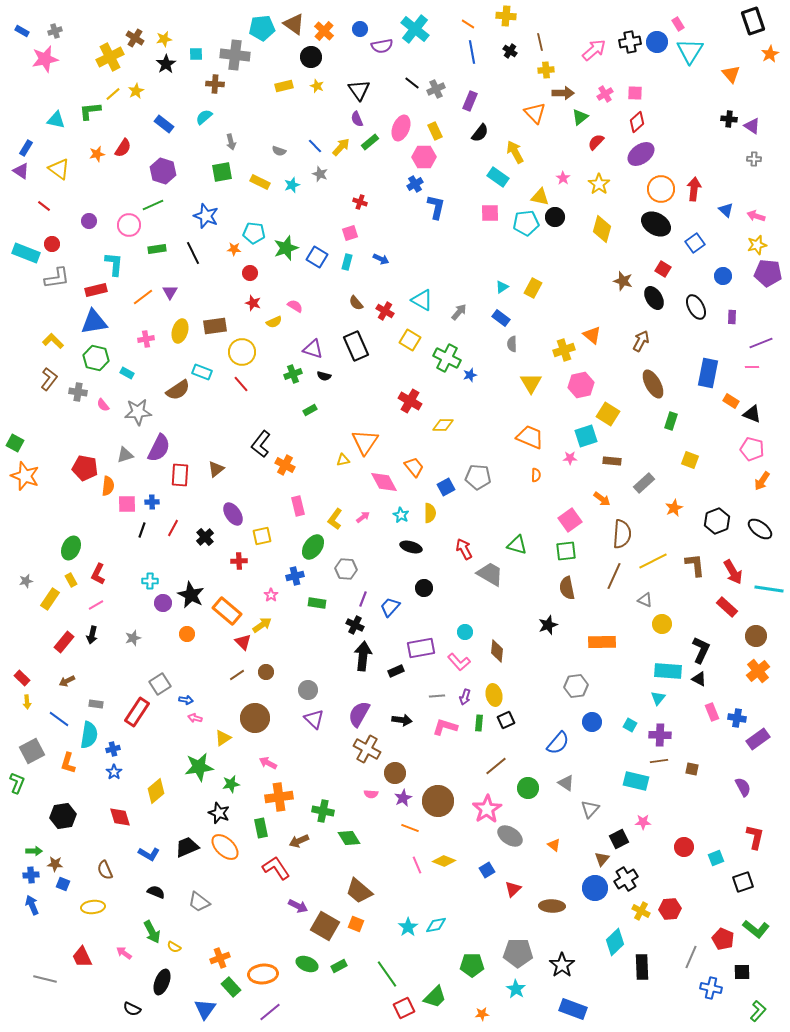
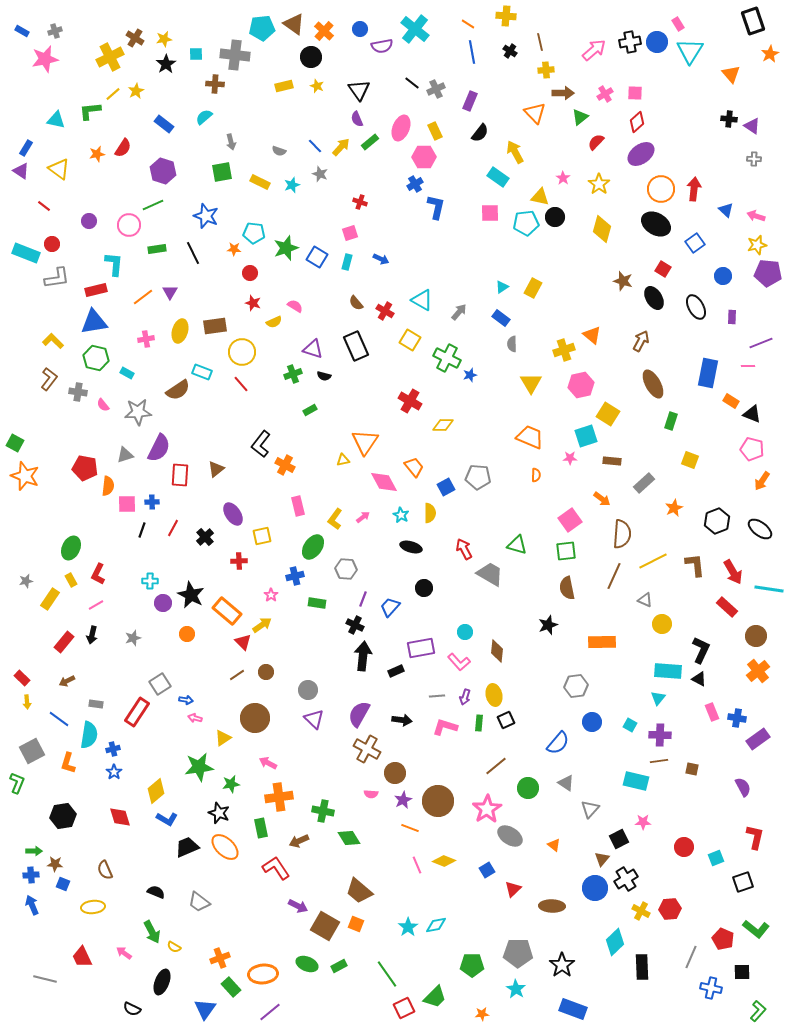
pink line at (752, 367): moved 4 px left, 1 px up
purple star at (403, 798): moved 2 px down
blue L-shape at (149, 854): moved 18 px right, 35 px up
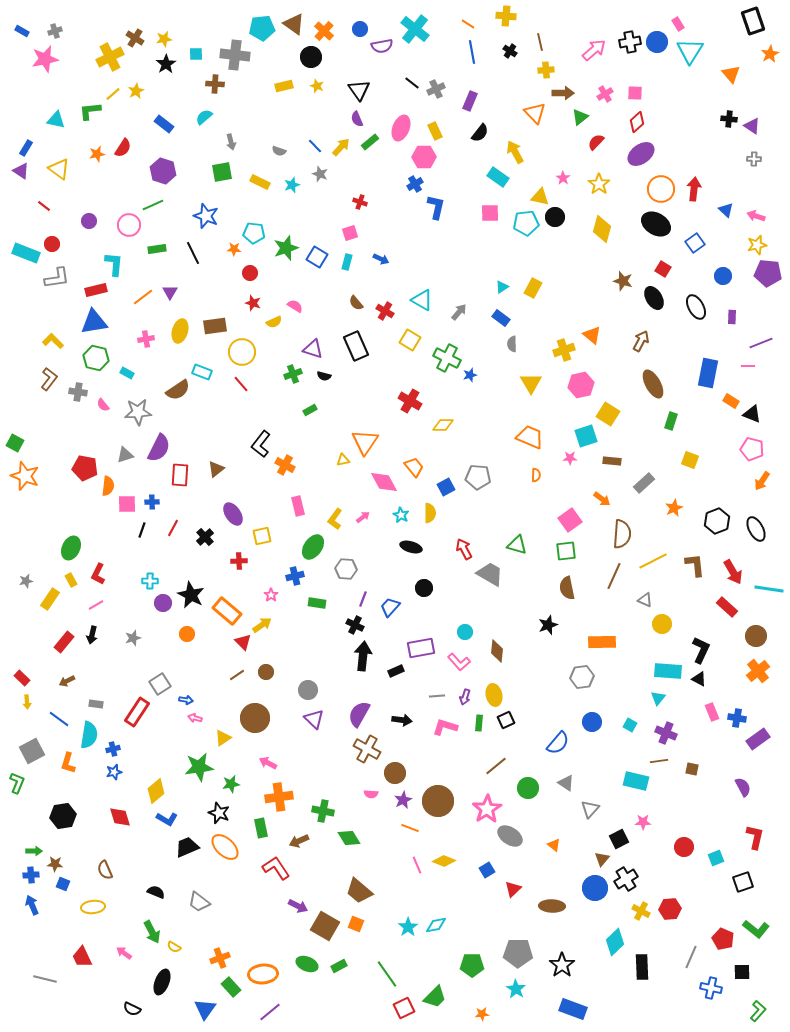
black ellipse at (760, 529): moved 4 px left; rotated 25 degrees clockwise
gray hexagon at (576, 686): moved 6 px right, 9 px up
purple cross at (660, 735): moved 6 px right, 2 px up; rotated 20 degrees clockwise
blue star at (114, 772): rotated 21 degrees clockwise
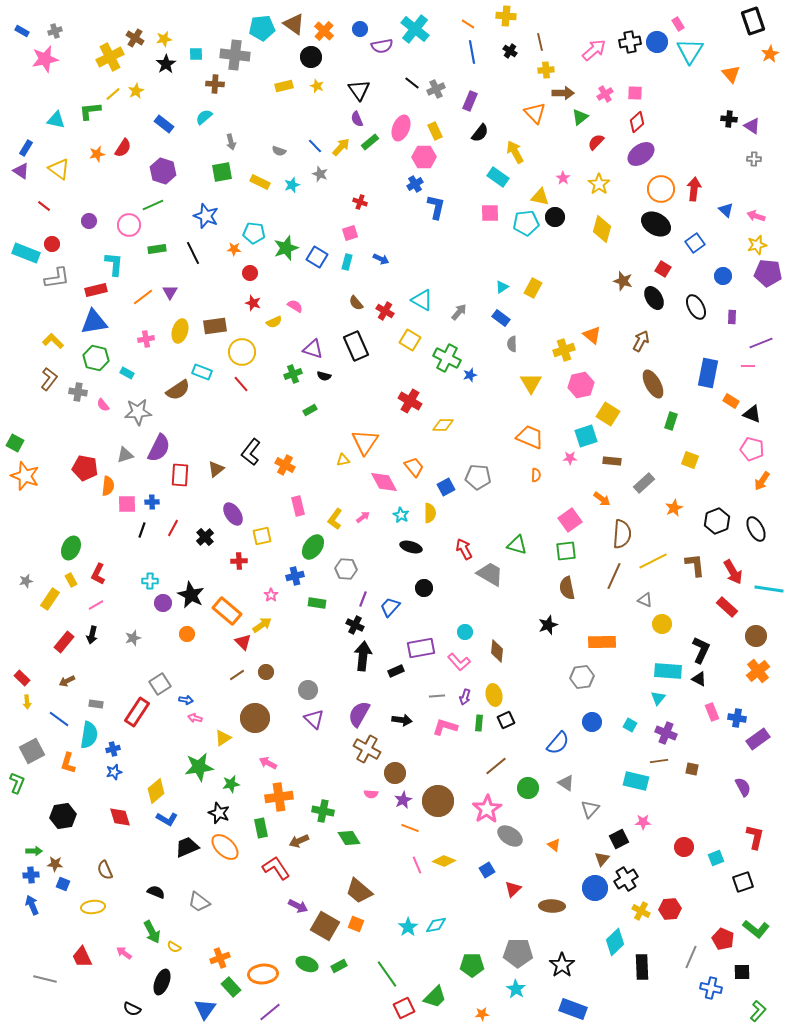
black L-shape at (261, 444): moved 10 px left, 8 px down
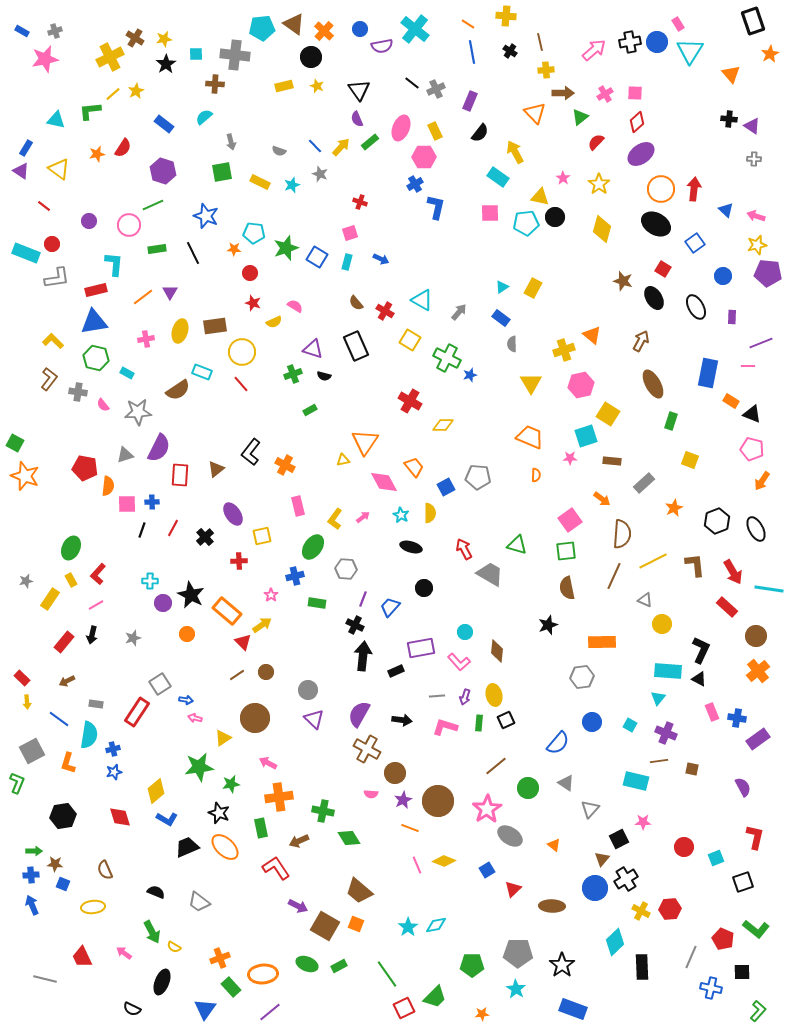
red L-shape at (98, 574): rotated 15 degrees clockwise
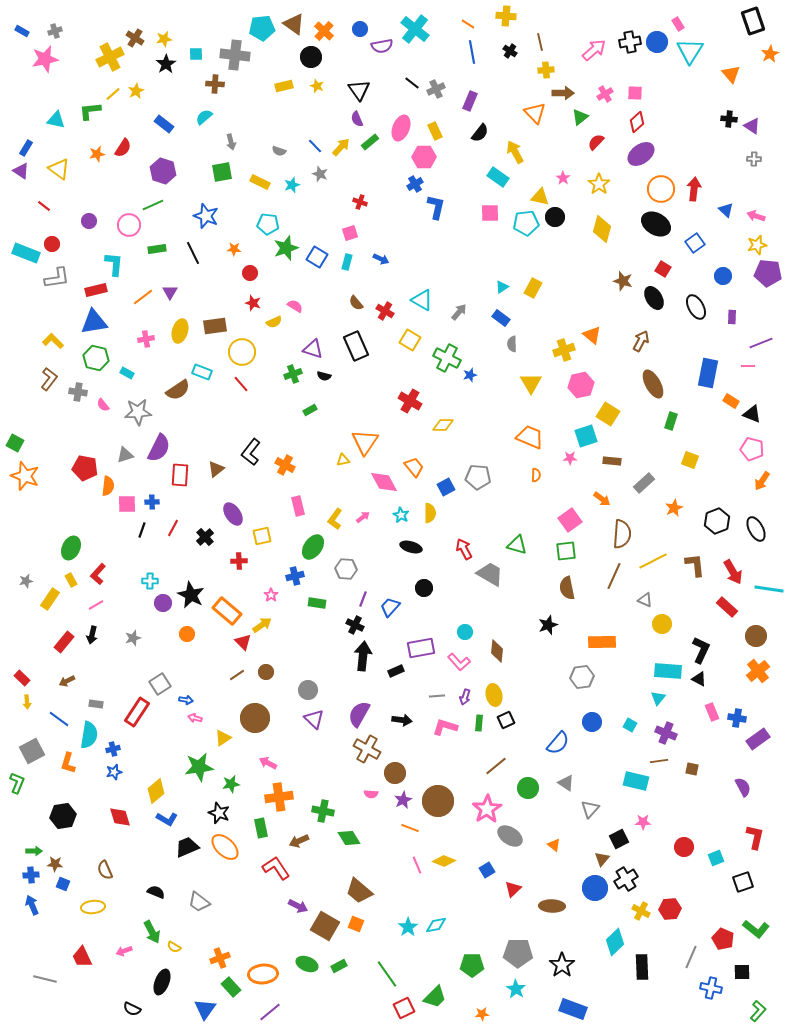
cyan pentagon at (254, 233): moved 14 px right, 9 px up
pink arrow at (124, 953): moved 2 px up; rotated 56 degrees counterclockwise
